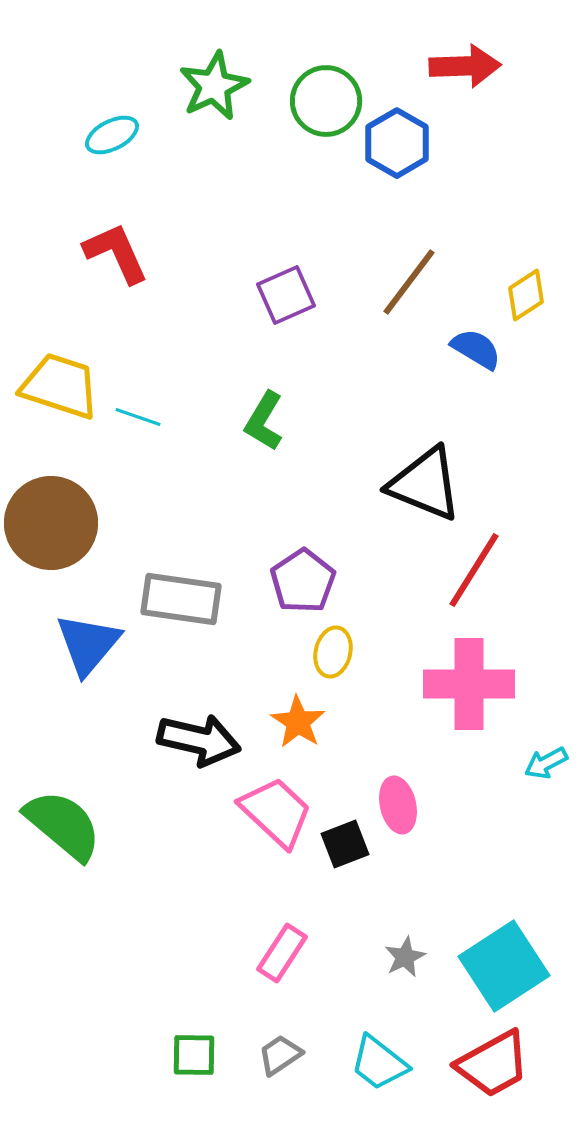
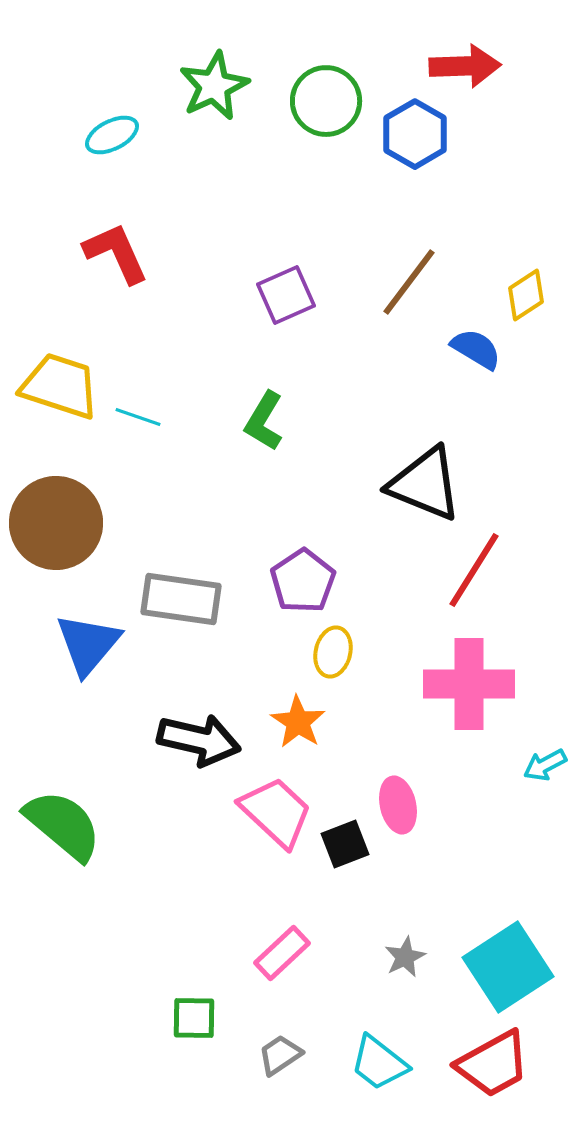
blue hexagon: moved 18 px right, 9 px up
brown circle: moved 5 px right
cyan arrow: moved 1 px left, 2 px down
pink rectangle: rotated 14 degrees clockwise
cyan square: moved 4 px right, 1 px down
green square: moved 37 px up
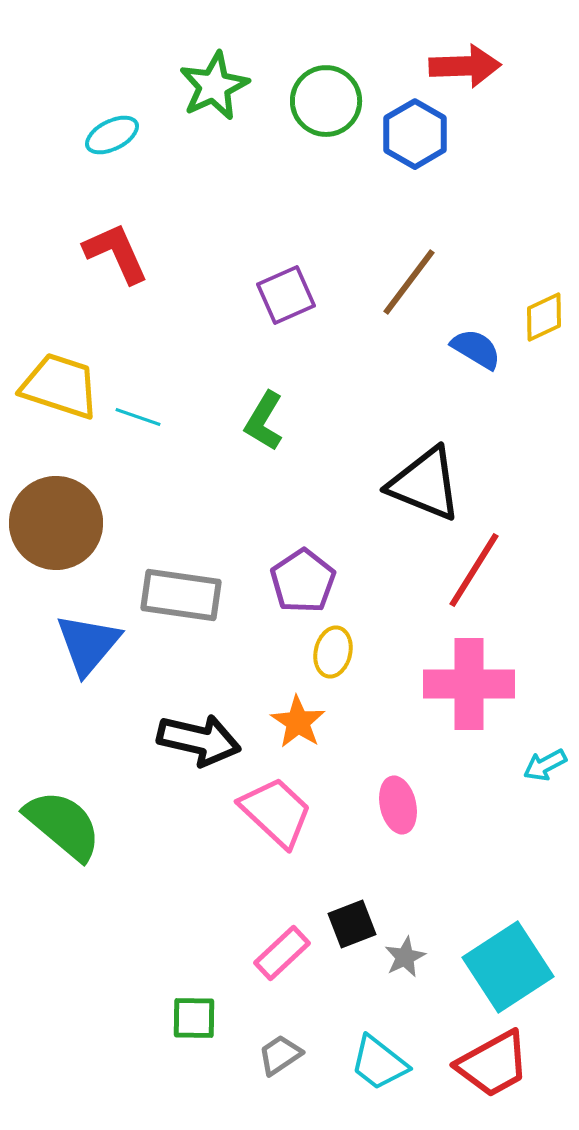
yellow diamond: moved 18 px right, 22 px down; rotated 8 degrees clockwise
gray rectangle: moved 4 px up
black square: moved 7 px right, 80 px down
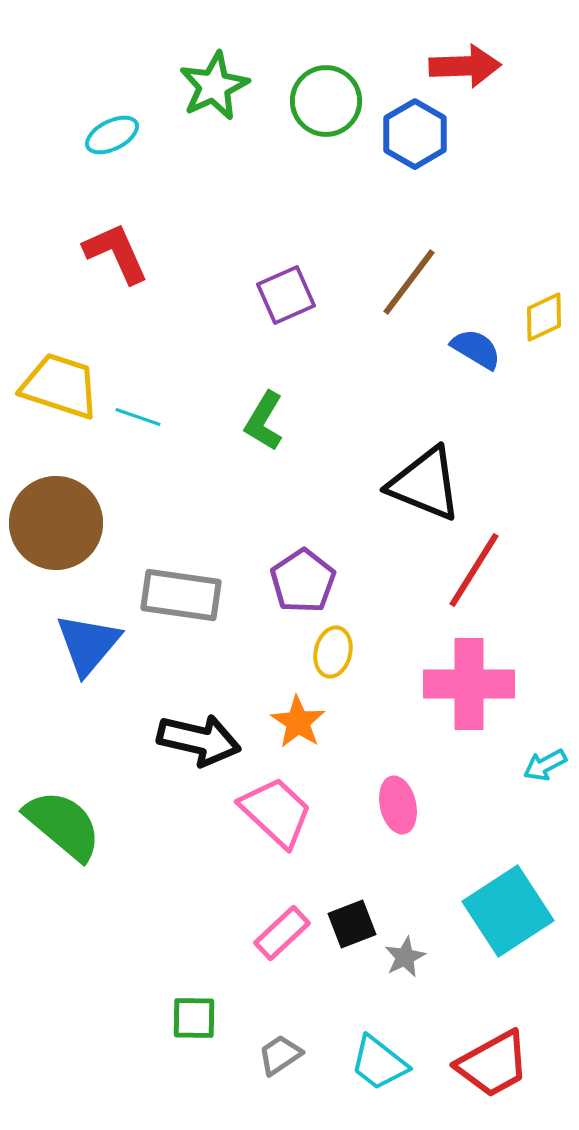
pink rectangle: moved 20 px up
cyan square: moved 56 px up
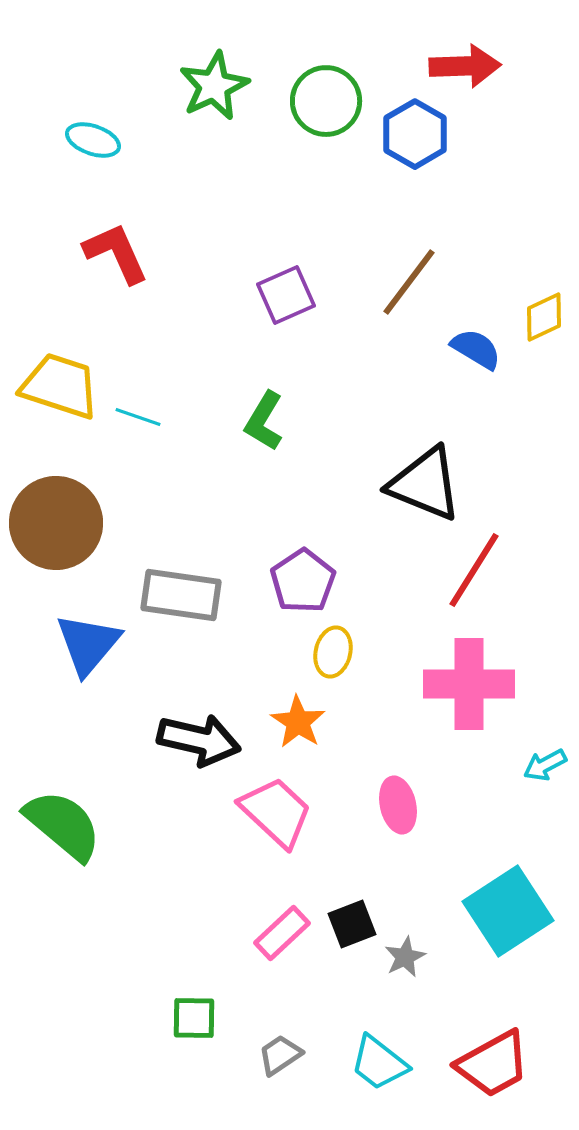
cyan ellipse: moved 19 px left, 5 px down; rotated 46 degrees clockwise
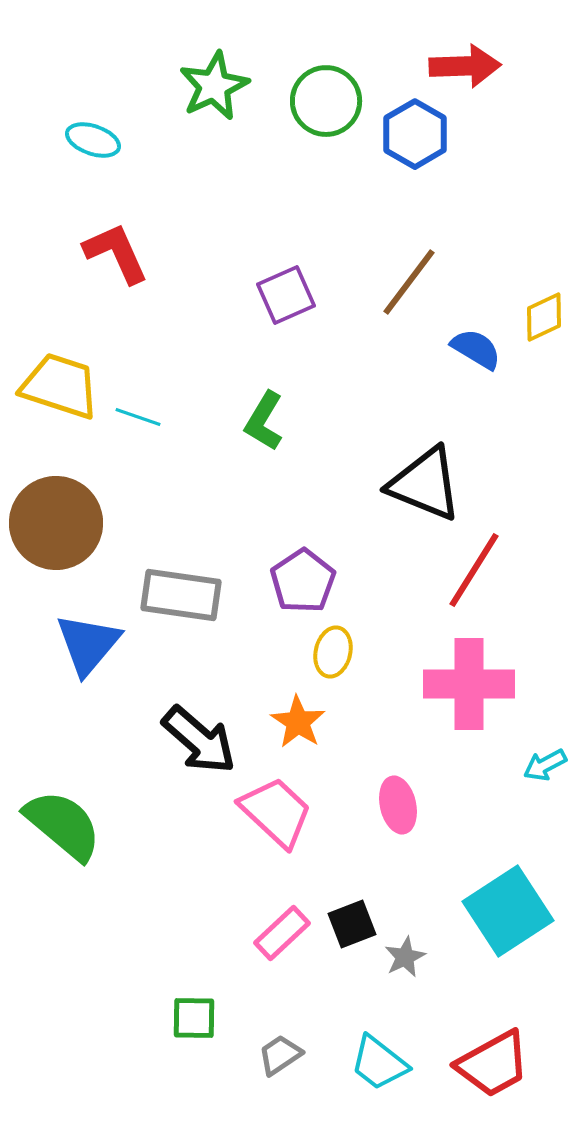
black arrow: rotated 28 degrees clockwise
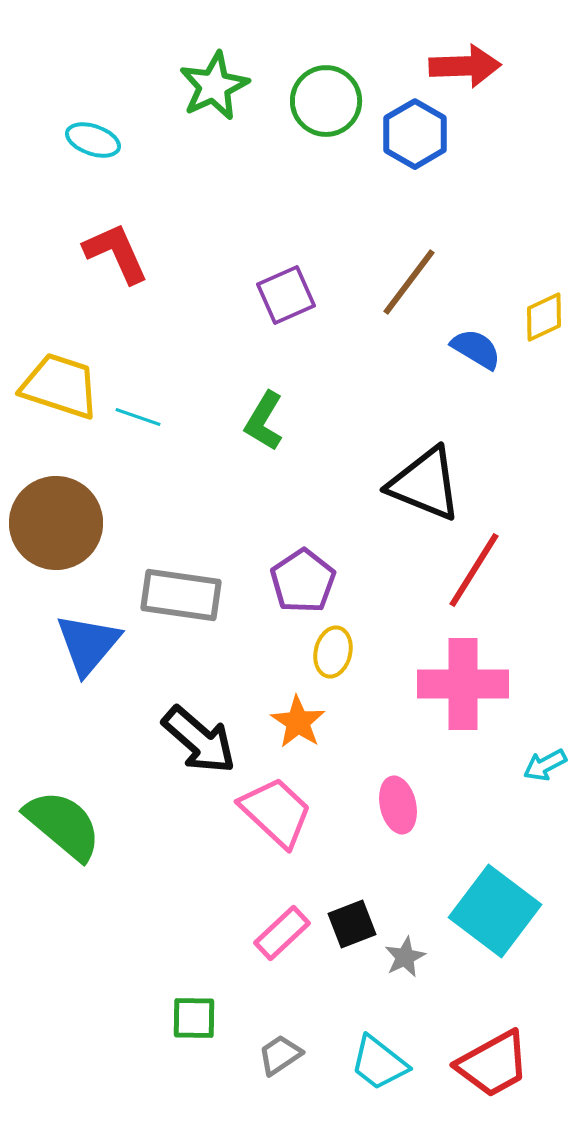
pink cross: moved 6 px left
cyan square: moved 13 px left; rotated 20 degrees counterclockwise
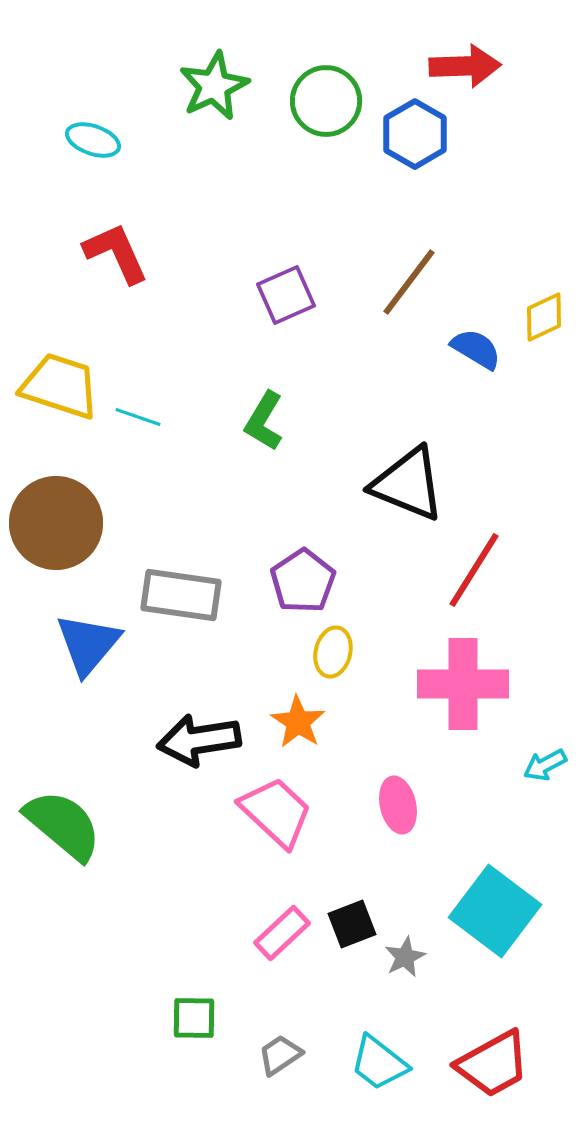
black triangle: moved 17 px left
black arrow: rotated 130 degrees clockwise
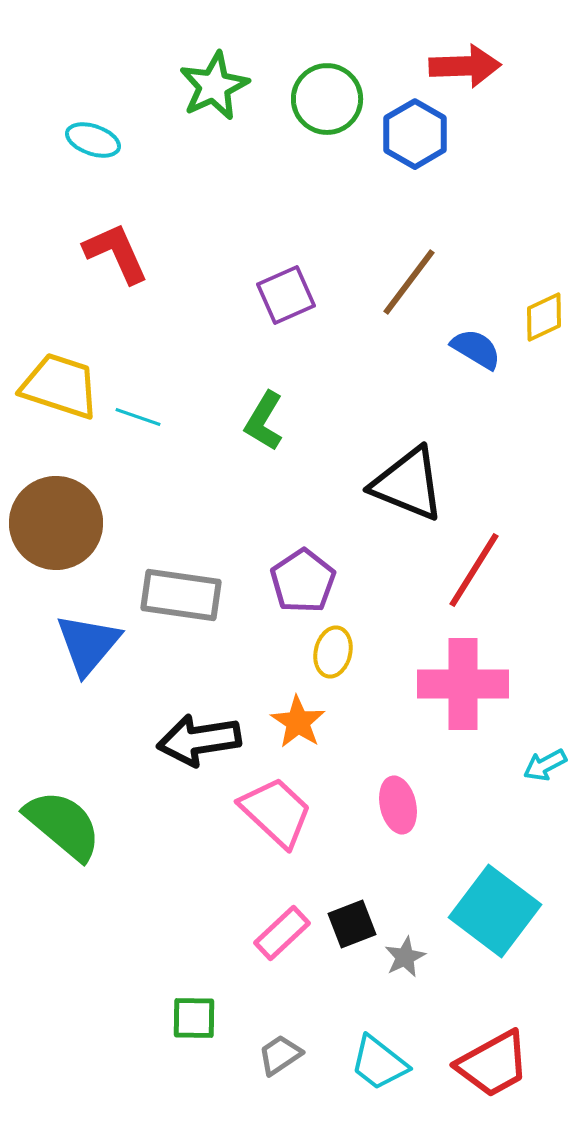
green circle: moved 1 px right, 2 px up
